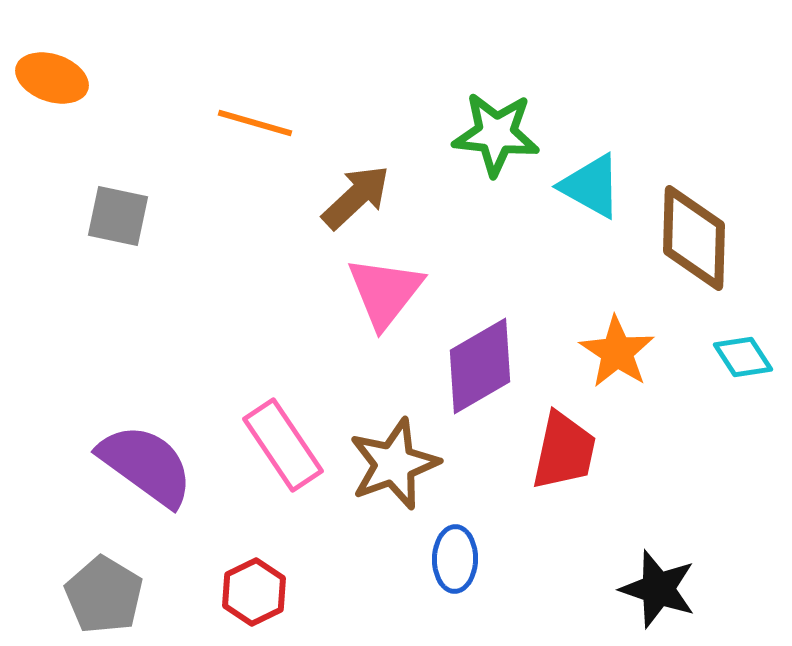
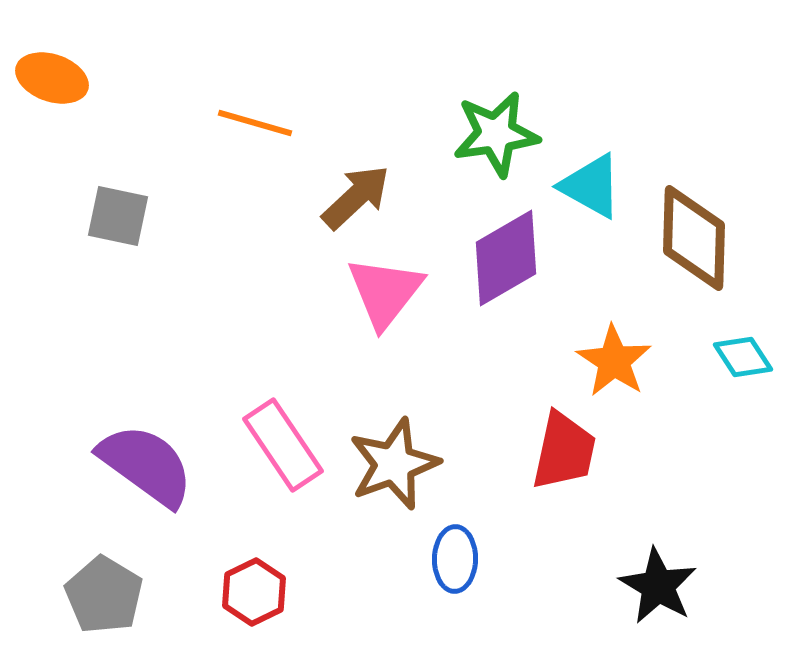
green star: rotated 14 degrees counterclockwise
orange star: moved 3 px left, 9 px down
purple diamond: moved 26 px right, 108 px up
black star: moved 3 px up; rotated 12 degrees clockwise
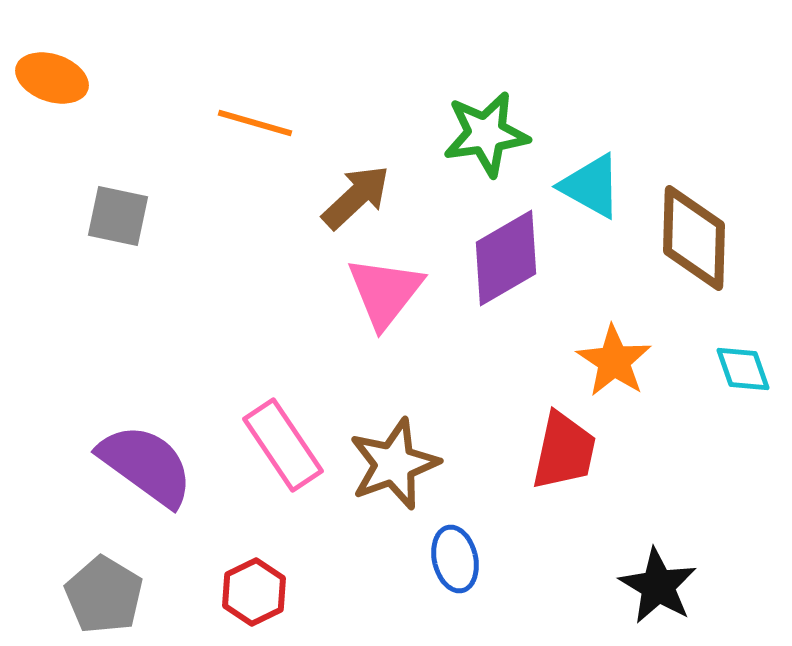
green star: moved 10 px left
cyan diamond: moved 12 px down; rotated 14 degrees clockwise
blue ellipse: rotated 14 degrees counterclockwise
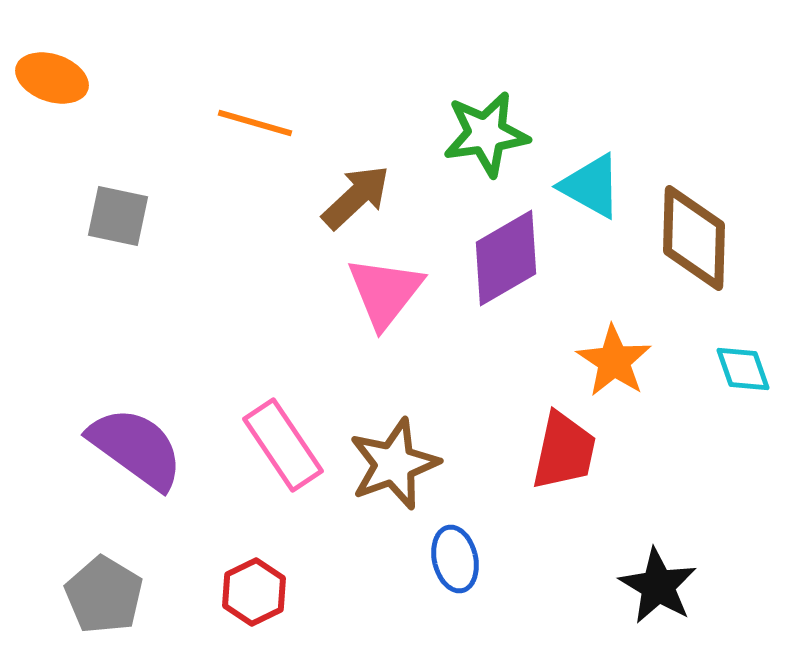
purple semicircle: moved 10 px left, 17 px up
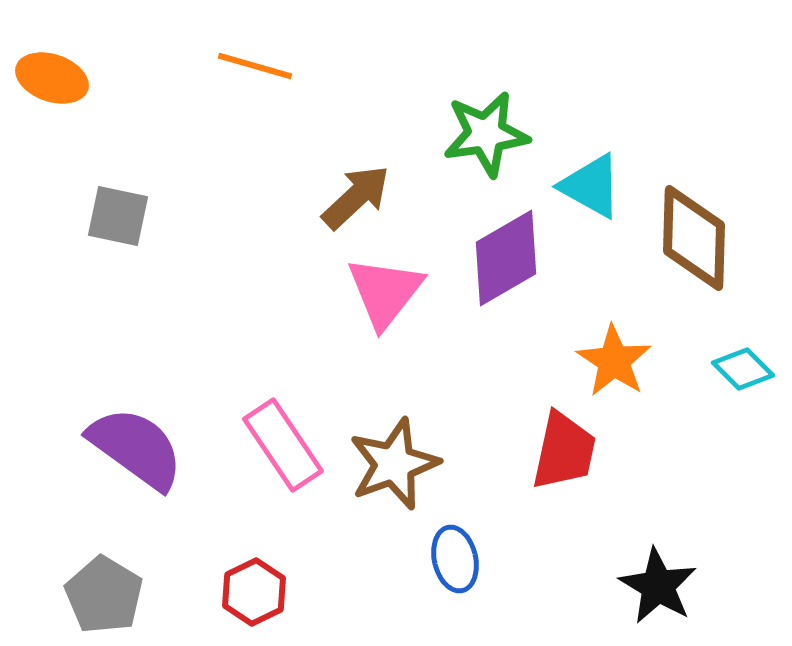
orange line: moved 57 px up
cyan diamond: rotated 26 degrees counterclockwise
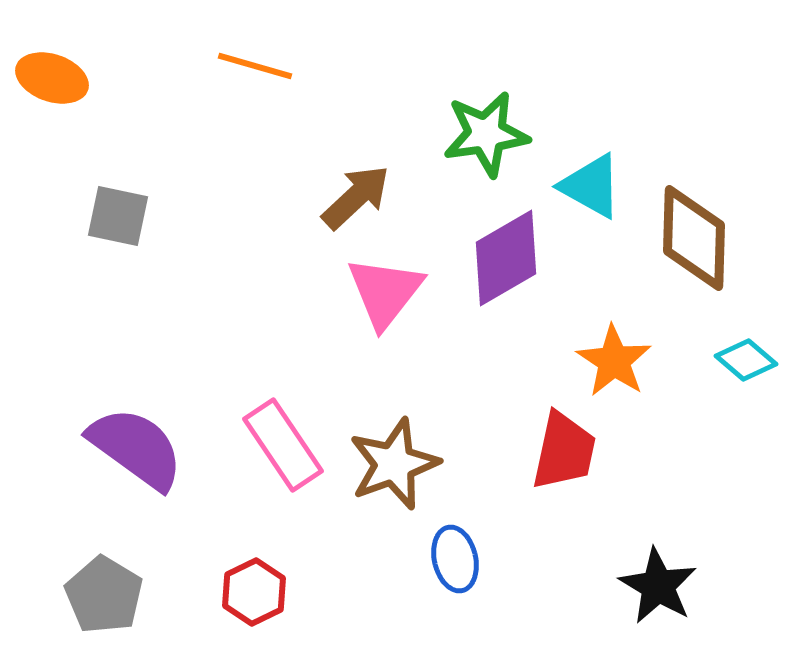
cyan diamond: moved 3 px right, 9 px up; rotated 4 degrees counterclockwise
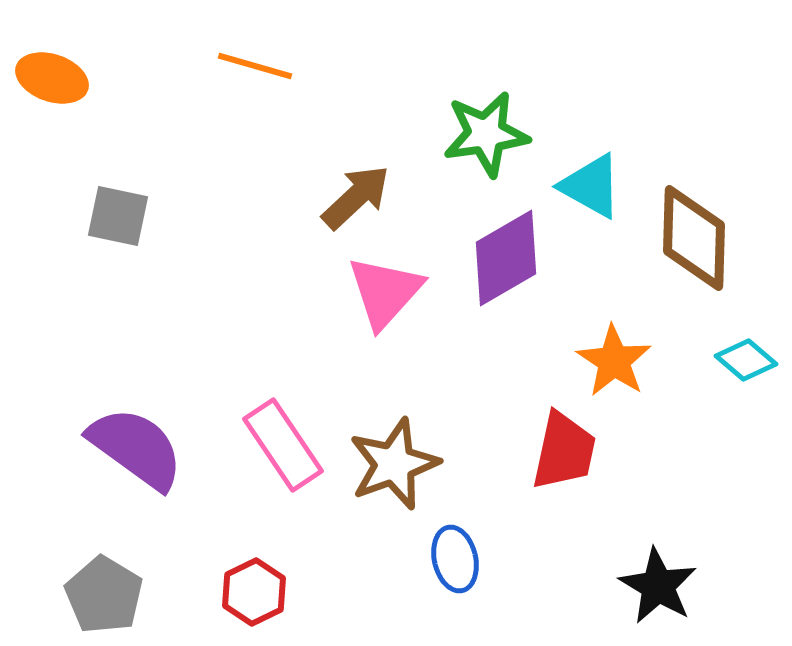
pink triangle: rotated 4 degrees clockwise
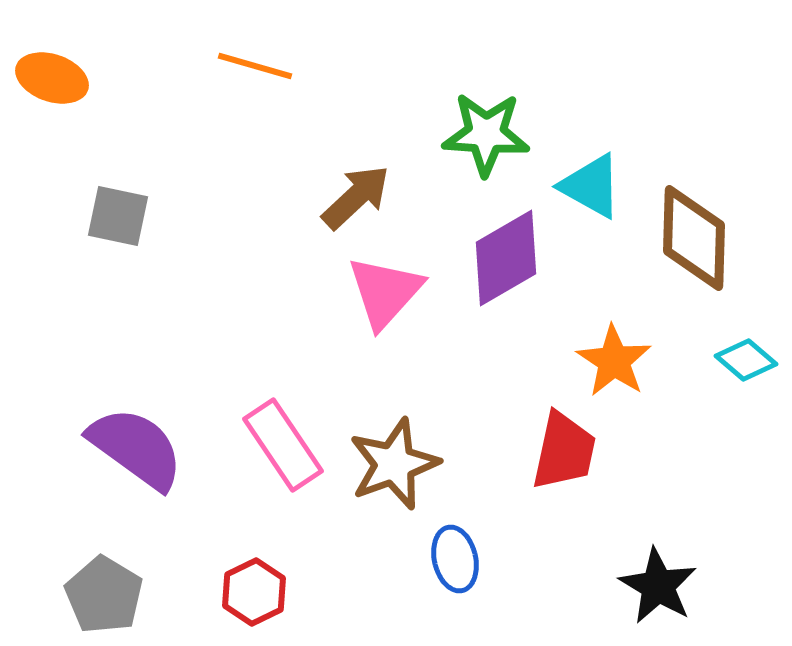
green star: rotated 12 degrees clockwise
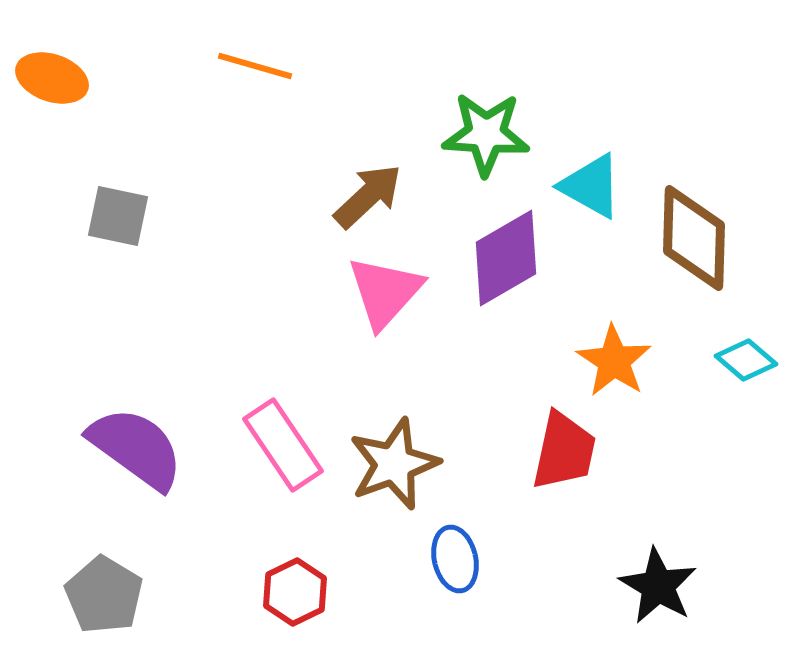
brown arrow: moved 12 px right, 1 px up
red hexagon: moved 41 px right
